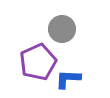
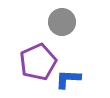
gray circle: moved 7 px up
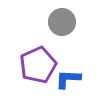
purple pentagon: moved 3 px down
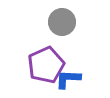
purple pentagon: moved 8 px right
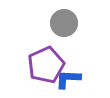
gray circle: moved 2 px right, 1 px down
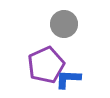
gray circle: moved 1 px down
